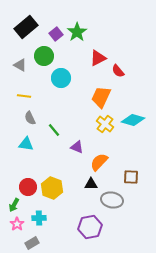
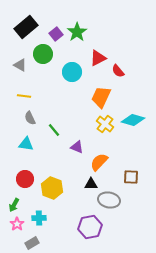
green circle: moved 1 px left, 2 px up
cyan circle: moved 11 px right, 6 px up
red circle: moved 3 px left, 8 px up
gray ellipse: moved 3 px left
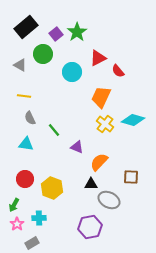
gray ellipse: rotated 15 degrees clockwise
